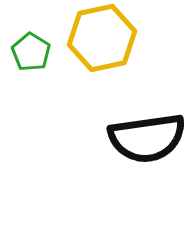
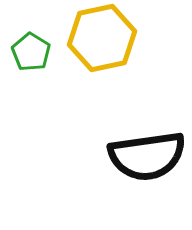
black semicircle: moved 18 px down
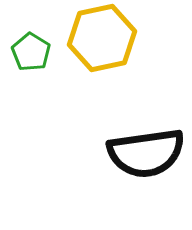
black semicircle: moved 1 px left, 3 px up
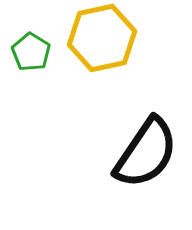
black semicircle: rotated 48 degrees counterclockwise
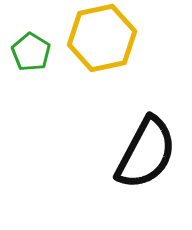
black semicircle: rotated 6 degrees counterclockwise
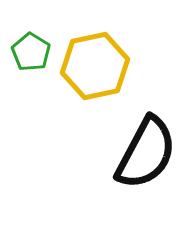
yellow hexagon: moved 7 px left, 28 px down
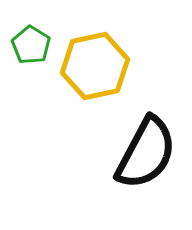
green pentagon: moved 7 px up
